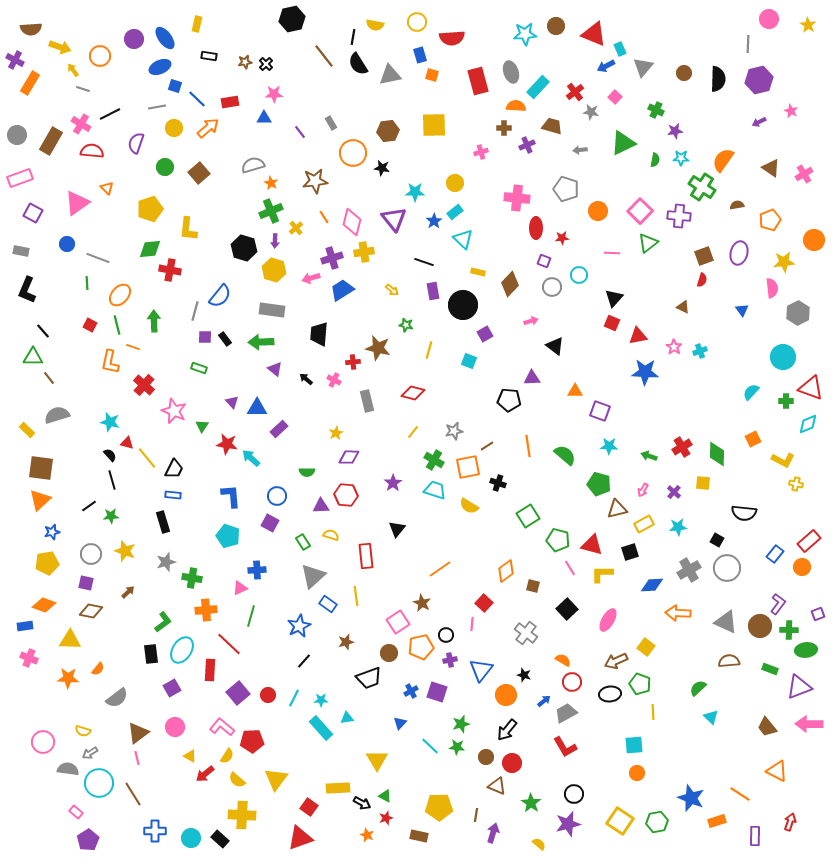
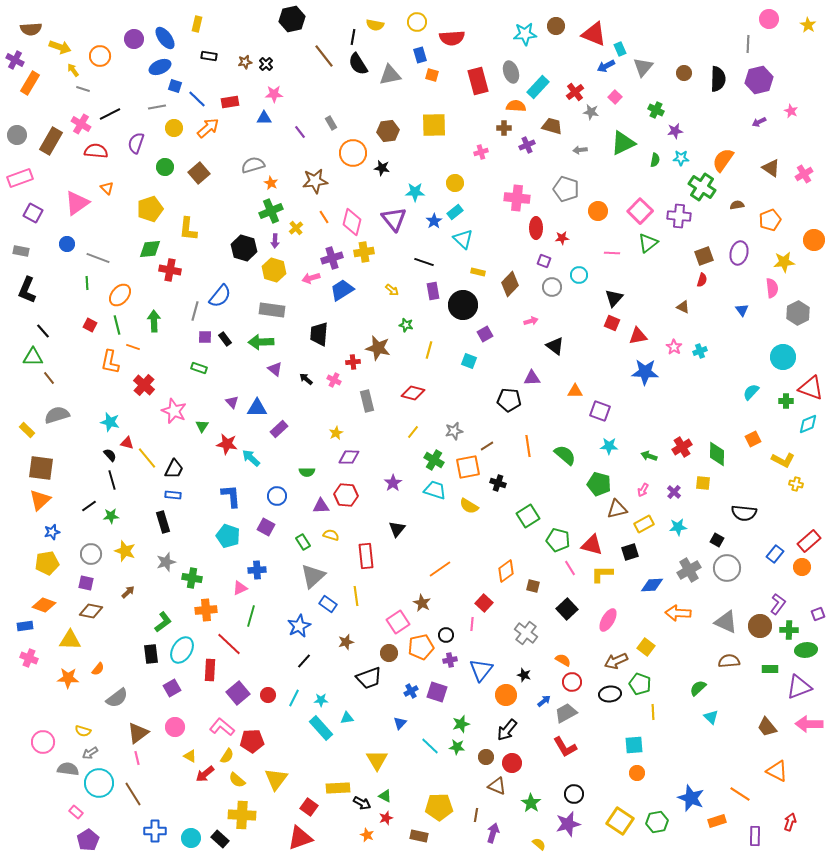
red semicircle at (92, 151): moved 4 px right
purple square at (270, 523): moved 4 px left, 4 px down
green rectangle at (770, 669): rotated 21 degrees counterclockwise
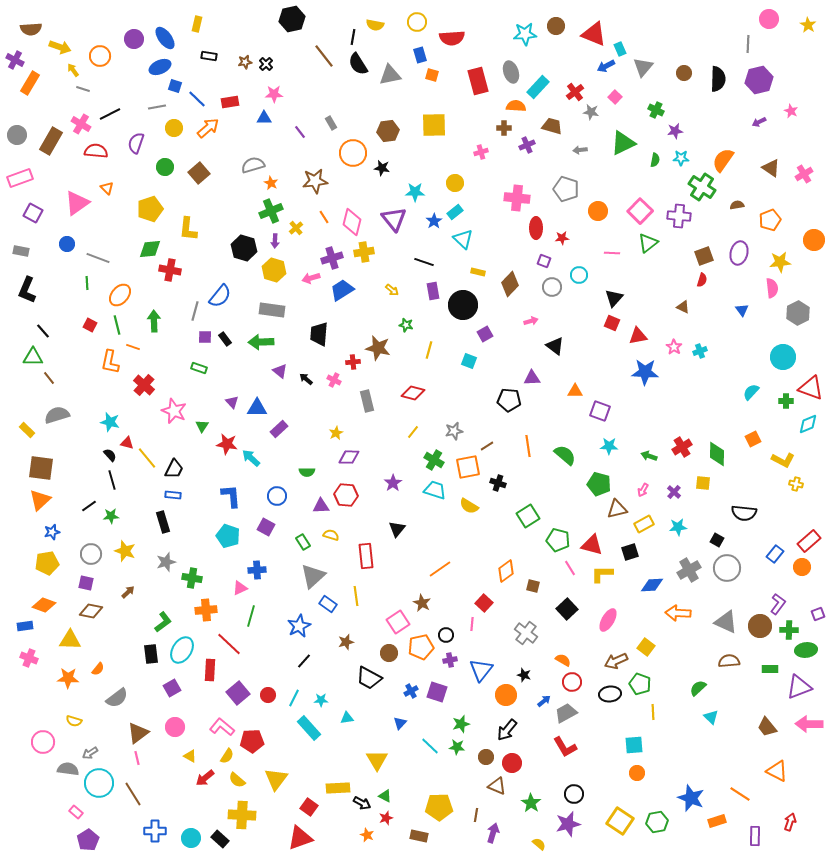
yellow star at (784, 262): moved 4 px left
purple triangle at (275, 369): moved 5 px right, 2 px down
black trapezoid at (369, 678): rotated 48 degrees clockwise
cyan rectangle at (321, 728): moved 12 px left
yellow semicircle at (83, 731): moved 9 px left, 10 px up
red arrow at (205, 774): moved 4 px down
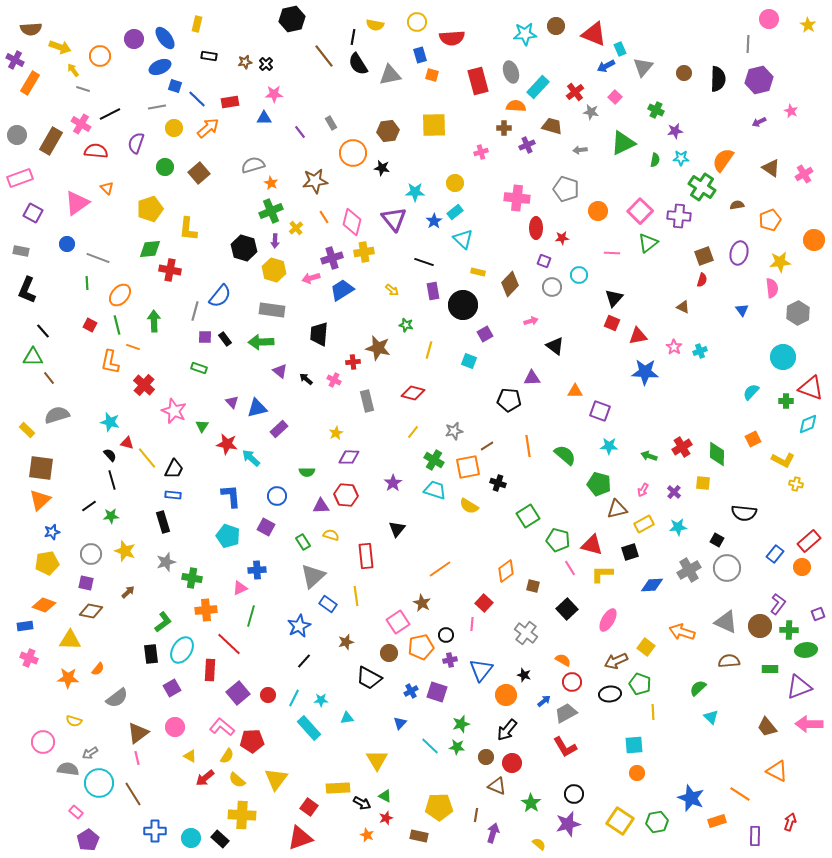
blue triangle at (257, 408): rotated 15 degrees counterclockwise
orange arrow at (678, 613): moved 4 px right, 19 px down; rotated 15 degrees clockwise
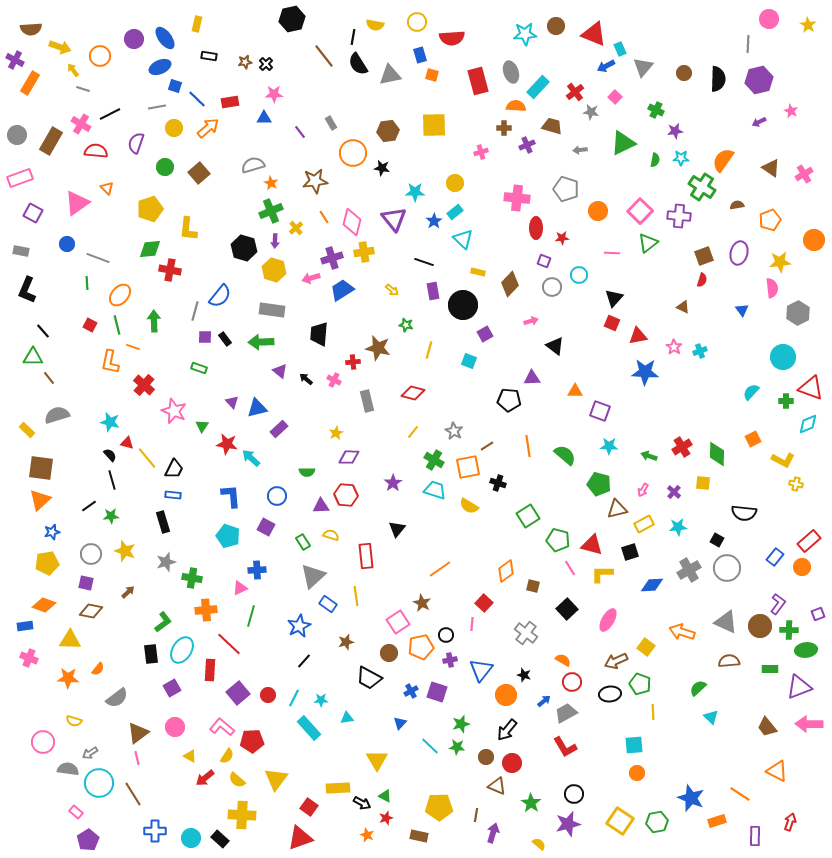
gray star at (454, 431): rotated 30 degrees counterclockwise
blue rectangle at (775, 554): moved 3 px down
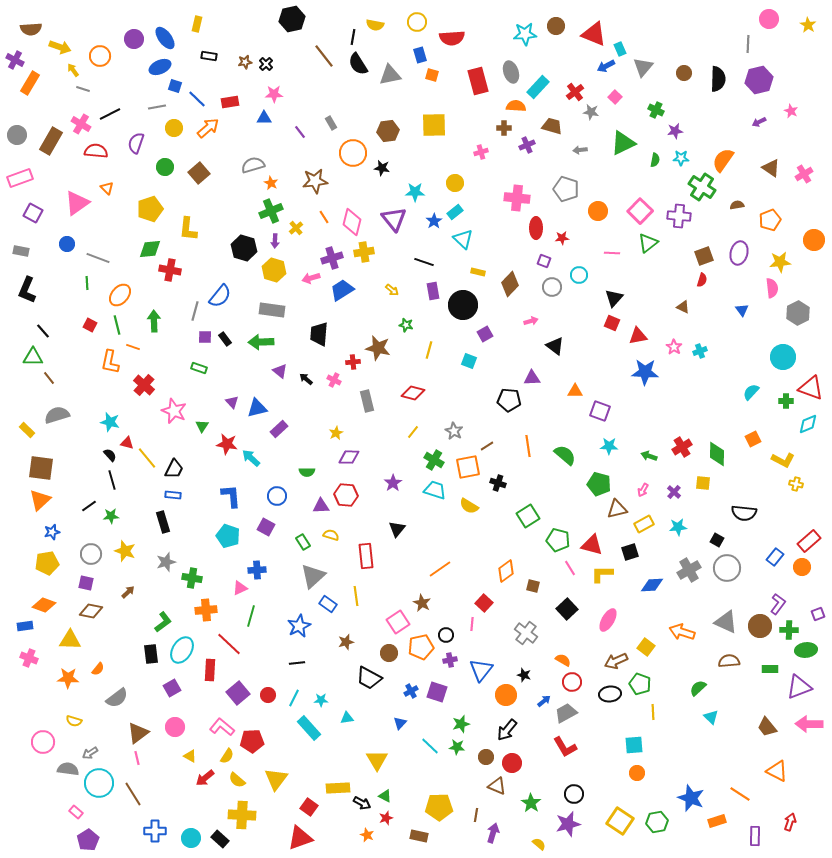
black line at (304, 661): moved 7 px left, 2 px down; rotated 42 degrees clockwise
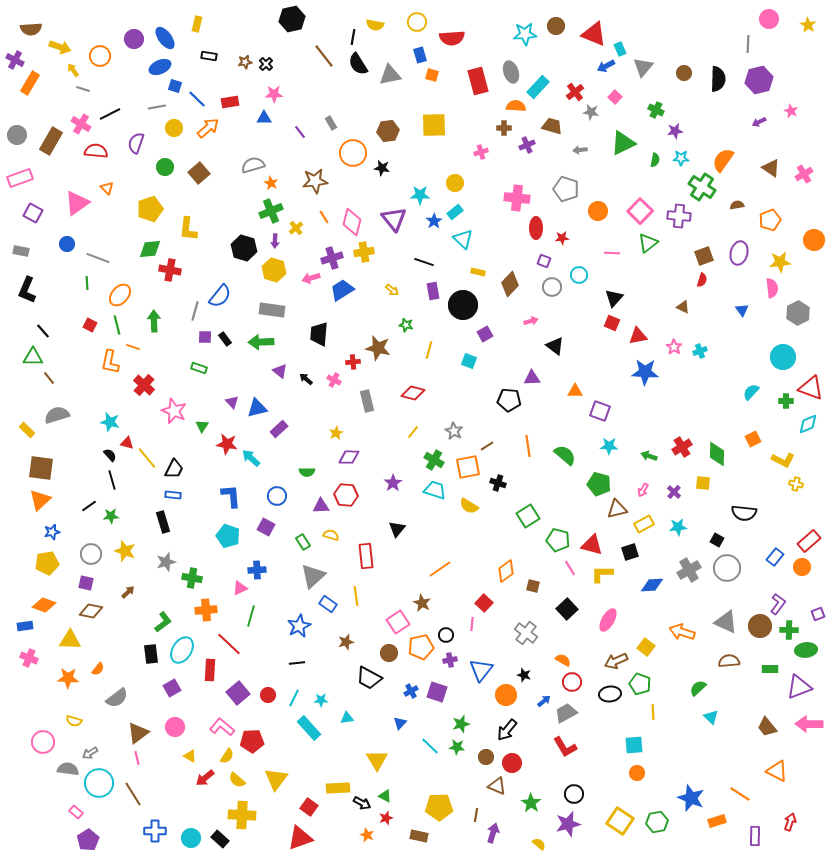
cyan star at (415, 192): moved 5 px right, 3 px down
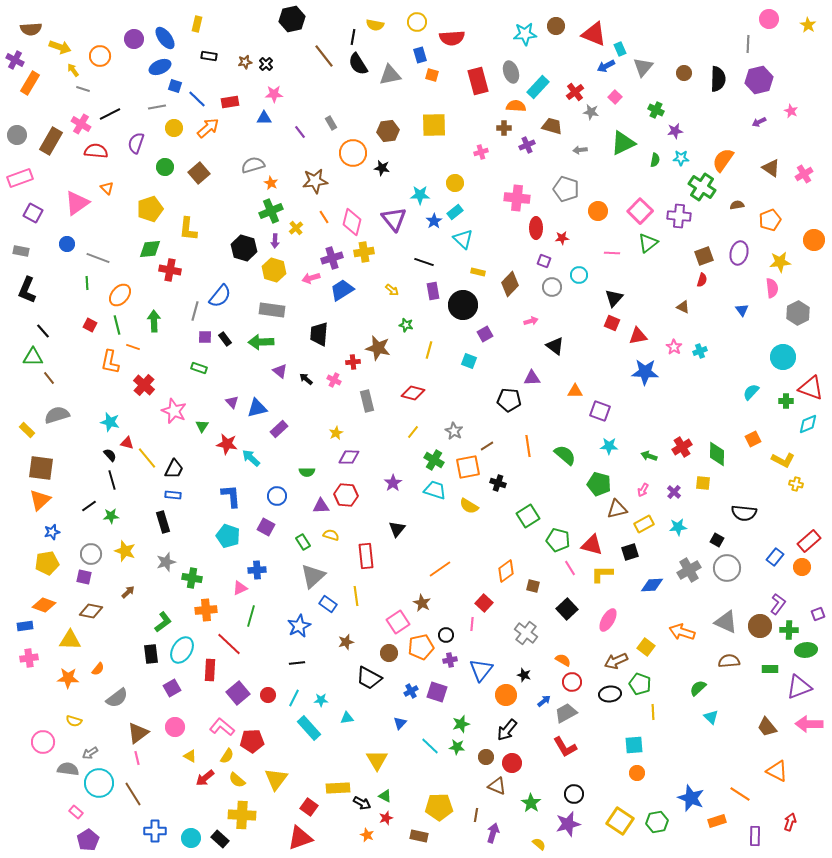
purple square at (86, 583): moved 2 px left, 6 px up
pink cross at (29, 658): rotated 30 degrees counterclockwise
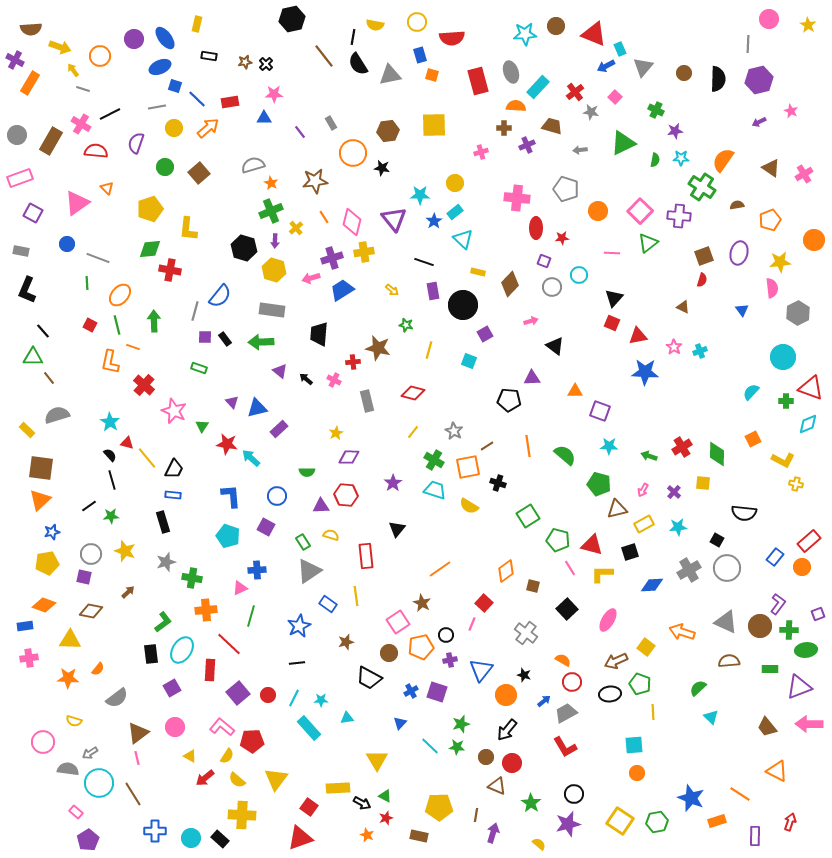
cyan star at (110, 422): rotated 18 degrees clockwise
gray triangle at (313, 576): moved 4 px left, 5 px up; rotated 8 degrees clockwise
pink line at (472, 624): rotated 16 degrees clockwise
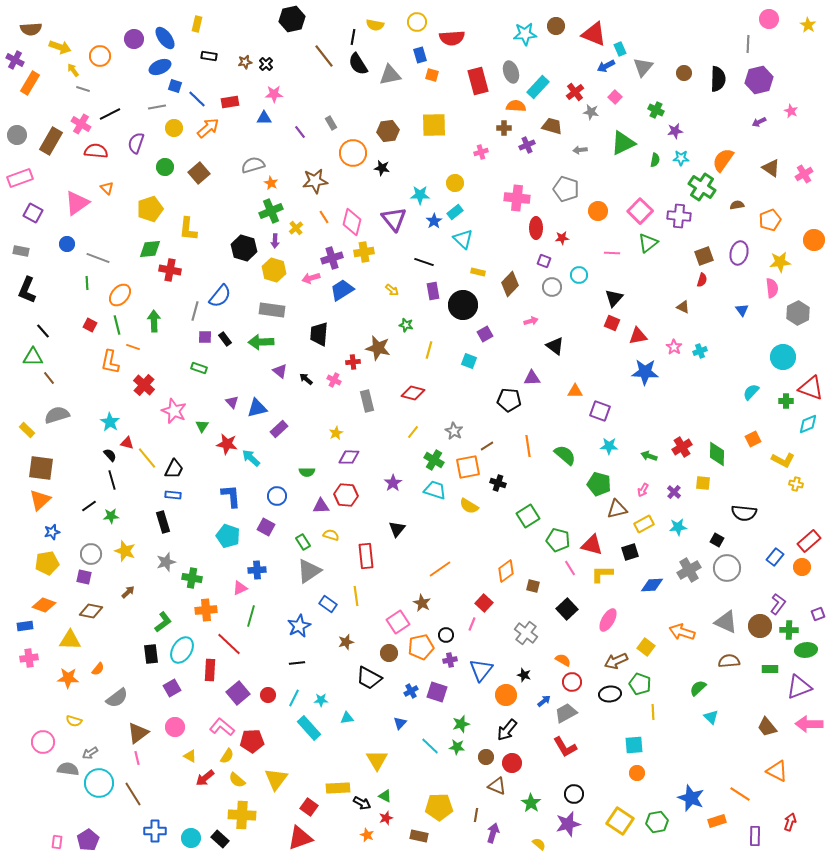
pink rectangle at (76, 812): moved 19 px left, 30 px down; rotated 56 degrees clockwise
